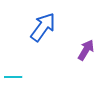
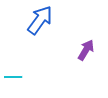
blue arrow: moved 3 px left, 7 px up
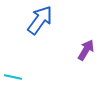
cyan line: rotated 12 degrees clockwise
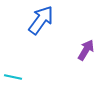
blue arrow: moved 1 px right
